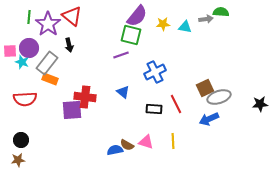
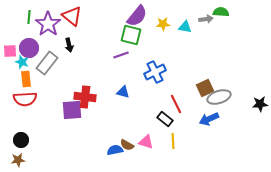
orange rectangle: moved 24 px left; rotated 63 degrees clockwise
blue triangle: rotated 24 degrees counterclockwise
black rectangle: moved 11 px right, 10 px down; rotated 35 degrees clockwise
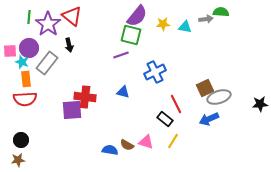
yellow line: rotated 35 degrees clockwise
blue semicircle: moved 5 px left; rotated 21 degrees clockwise
